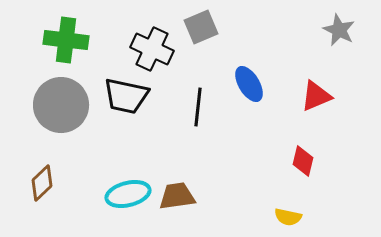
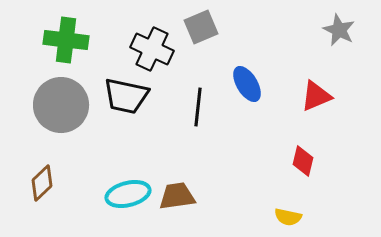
blue ellipse: moved 2 px left
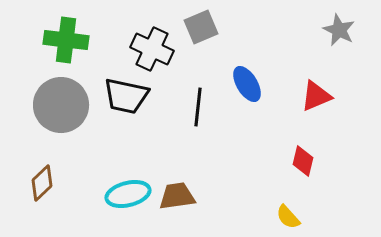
yellow semicircle: rotated 36 degrees clockwise
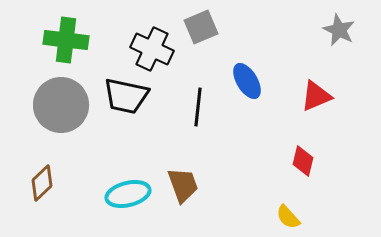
blue ellipse: moved 3 px up
brown trapezoid: moved 6 px right, 11 px up; rotated 78 degrees clockwise
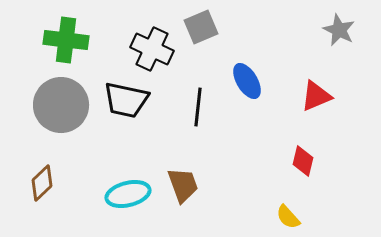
black trapezoid: moved 4 px down
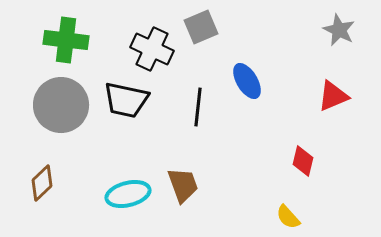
red triangle: moved 17 px right
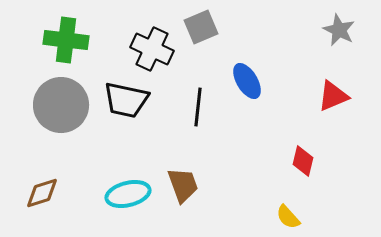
brown diamond: moved 10 px down; rotated 27 degrees clockwise
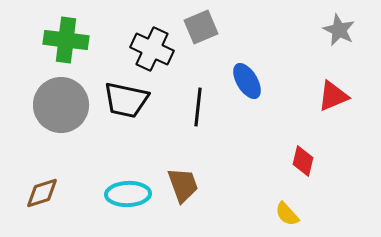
cyan ellipse: rotated 12 degrees clockwise
yellow semicircle: moved 1 px left, 3 px up
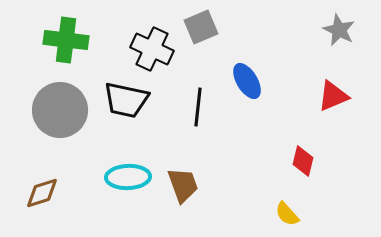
gray circle: moved 1 px left, 5 px down
cyan ellipse: moved 17 px up
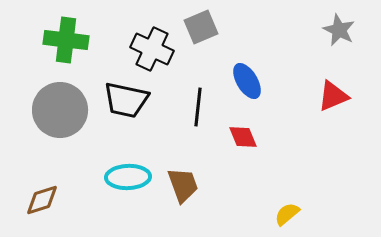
red diamond: moved 60 px left, 24 px up; rotated 36 degrees counterclockwise
brown diamond: moved 7 px down
yellow semicircle: rotated 92 degrees clockwise
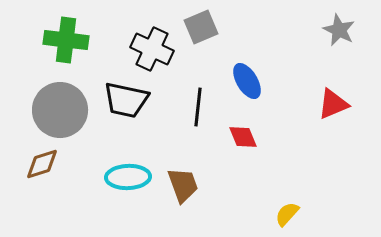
red triangle: moved 8 px down
brown diamond: moved 36 px up
yellow semicircle: rotated 8 degrees counterclockwise
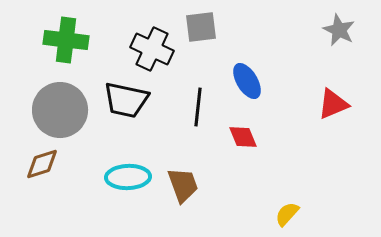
gray square: rotated 16 degrees clockwise
